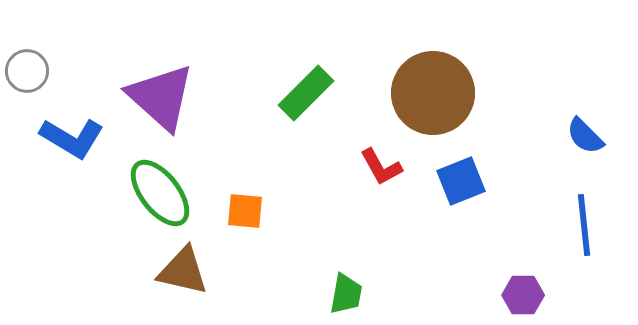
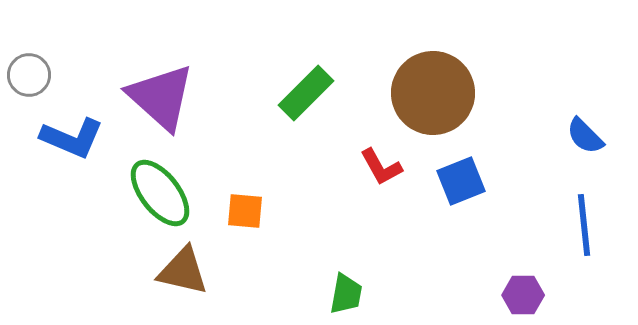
gray circle: moved 2 px right, 4 px down
blue L-shape: rotated 8 degrees counterclockwise
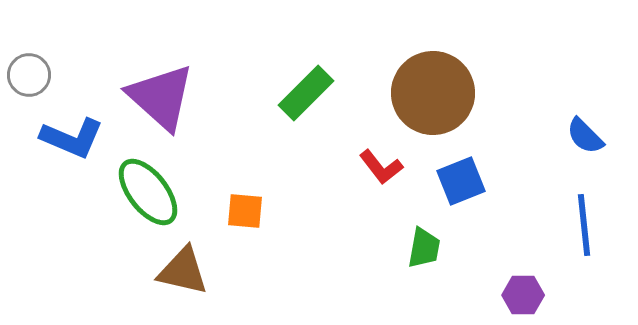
red L-shape: rotated 9 degrees counterclockwise
green ellipse: moved 12 px left, 1 px up
green trapezoid: moved 78 px right, 46 px up
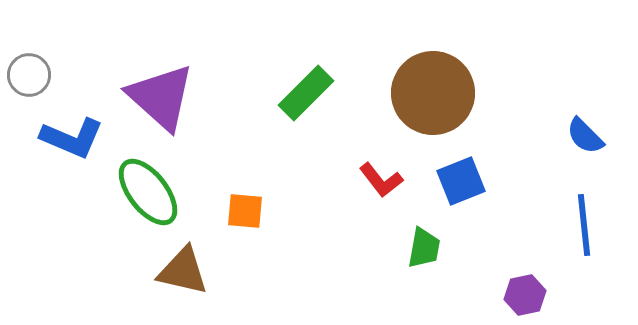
red L-shape: moved 13 px down
purple hexagon: moved 2 px right; rotated 12 degrees counterclockwise
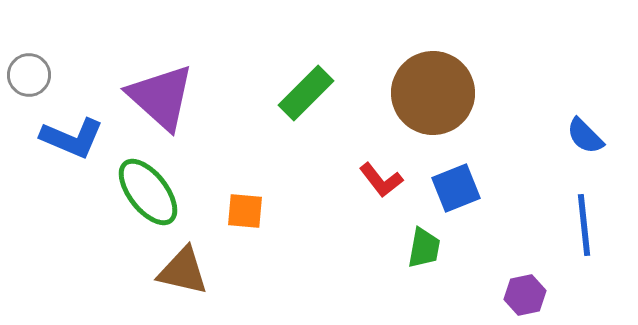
blue square: moved 5 px left, 7 px down
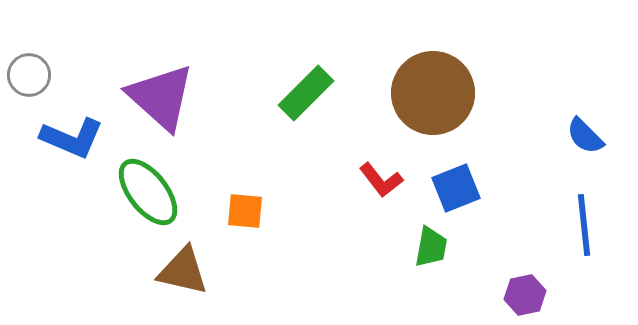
green trapezoid: moved 7 px right, 1 px up
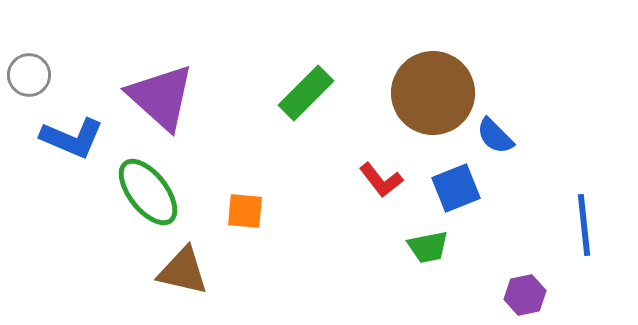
blue semicircle: moved 90 px left
green trapezoid: moved 3 px left; rotated 69 degrees clockwise
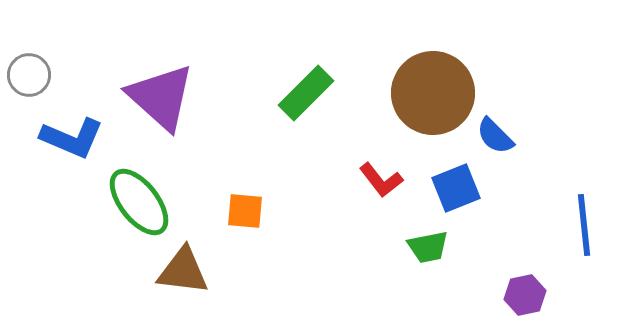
green ellipse: moved 9 px left, 10 px down
brown triangle: rotated 6 degrees counterclockwise
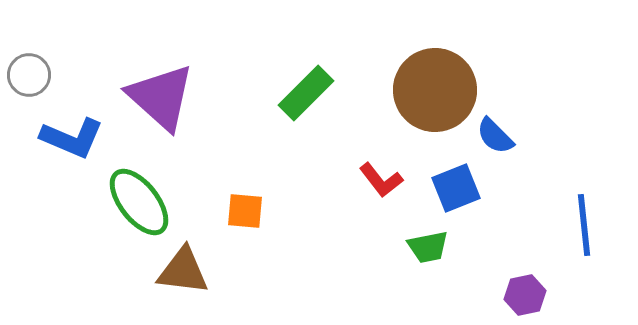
brown circle: moved 2 px right, 3 px up
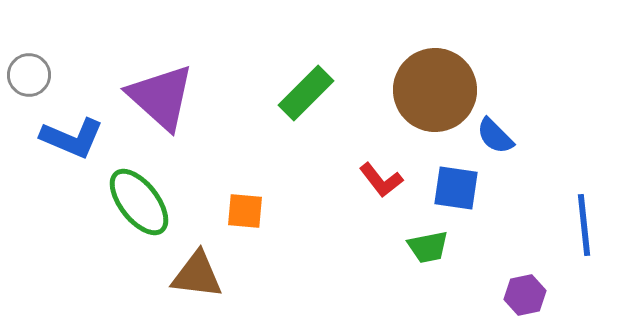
blue square: rotated 30 degrees clockwise
brown triangle: moved 14 px right, 4 px down
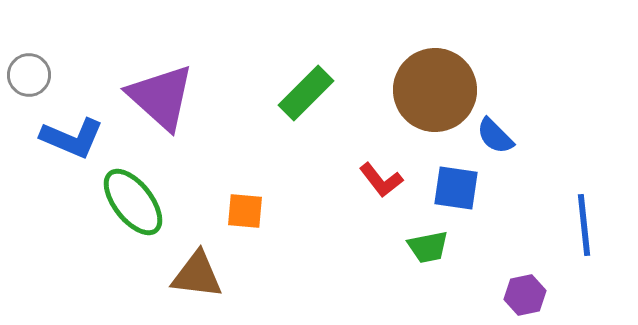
green ellipse: moved 6 px left
